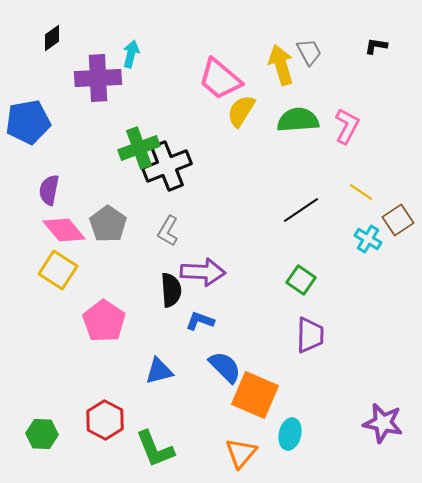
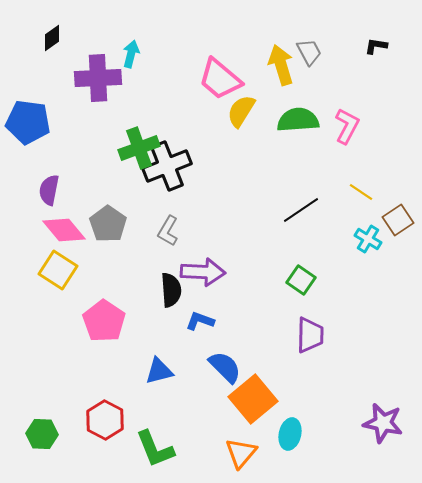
blue pentagon: rotated 18 degrees clockwise
orange square: moved 2 px left, 4 px down; rotated 27 degrees clockwise
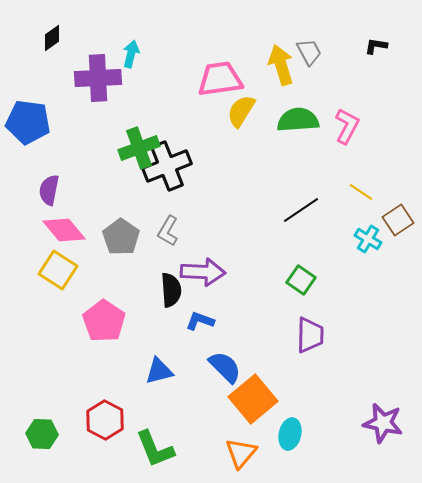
pink trapezoid: rotated 132 degrees clockwise
gray pentagon: moved 13 px right, 13 px down
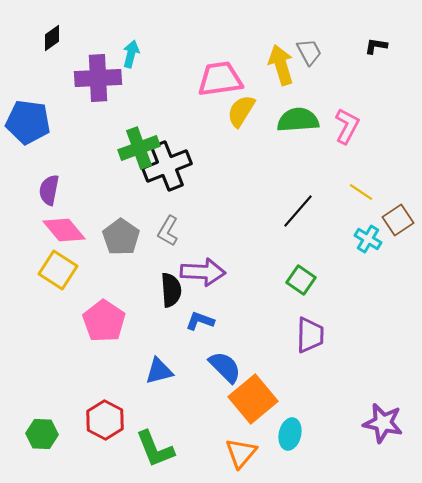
black line: moved 3 px left, 1 px down; rotated 15 degrees counterclockwise
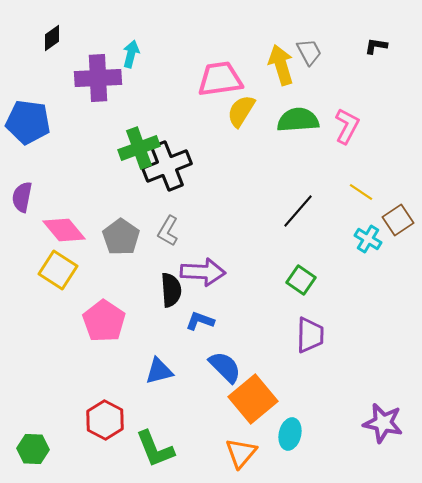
purple semicircle: moved 27 px left, 7 px down
green hexagon: moved 9 px left, 15 px down
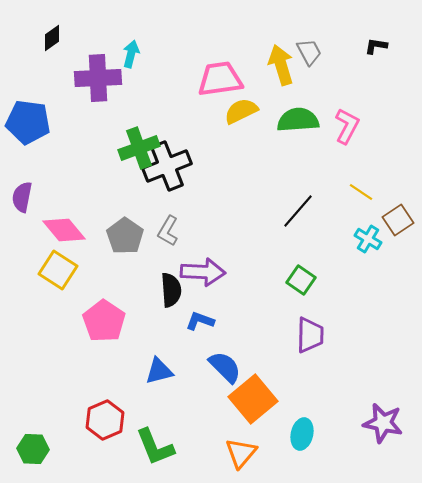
yellow semicircle: rotated 32 degrees clockwise
gray pentagon: moved 4 px right, 1 px up
red hexagon: rotated 9 degrees clockwise
cyan ellipse: moved 12 px right
green L-shape: moved 2 px up
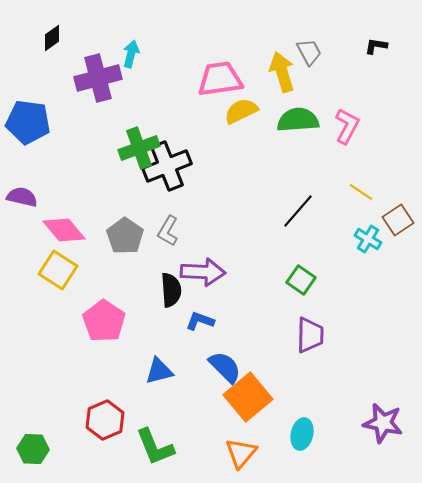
yellow arrow: moved 1 px right, 7 px down
purple cross: rotated 12 degrees counterclockwise
purple semicircle: rotated 92 degrees clockwise
orange square: moved 5 px left, 2 px up
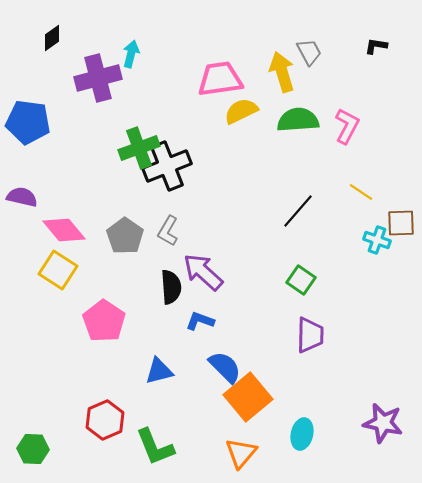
brown square: moved 3 px right, 3 px down; rotated 32 degrees clockwise
cyan cross: moved 9 px right, 1 px down; rotated 12 degrees counterclockwise
purple arrow: rotated 141 degrees counterclockwise
black semicircle: moved 3 px up
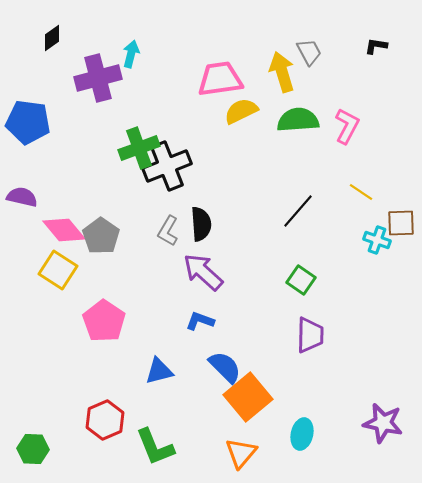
gray pentagon: moved 24 px left
black semicircle: moved 30 px right, 63 px up
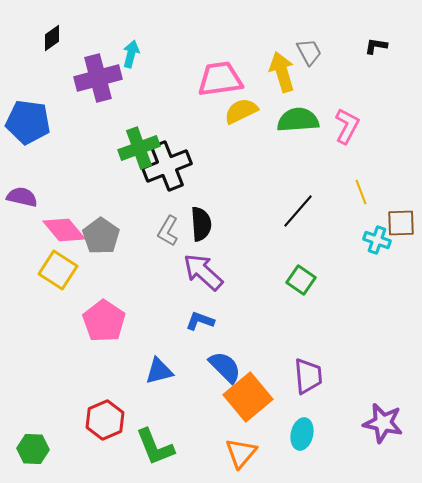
yellow line: rotated 35 degrees clockwise
purple trapezoid: moved 2 px left, 41 px down; rotated 6 degrees counterclockwise
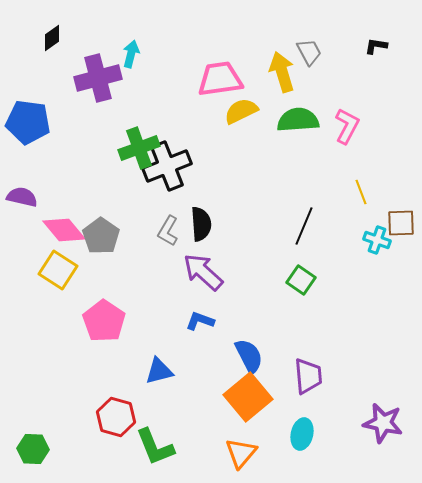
black line: moved 6 px right, 15 px down; rotated 18 degrees counterclockwise
blue semicircle: moved 24 px right, 11 px up; rotated 18 degrees clockwise
red hexagon: moved 11 px right, 3 px up; rotated 21 degrees counterclockwise
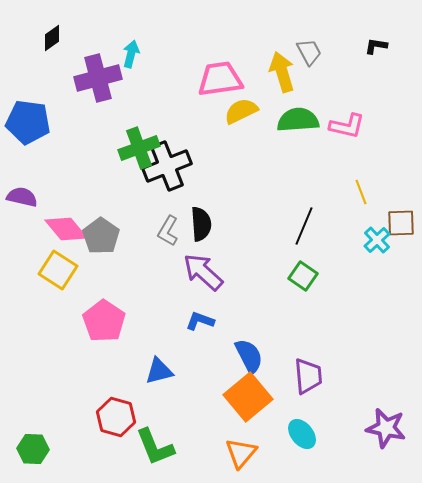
pink L-shape: rotated 75 degrees clockwise
pink diamond: moved 2 px right, 1 px up
cyan cross: rotated 28 degrees clockwise
green square: moved 2 px right, 4 px up
purple star: moved 3 px right, 5 px down
cyan ellipse: rotated 52 degrees counterclockwise
